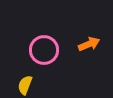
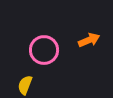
orange arrow: moved 4 px up
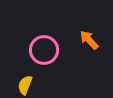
orange arrow: rotated 110 degrees counterclockwise
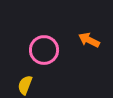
orange arrow: rotated 20 degrees counterclockwise
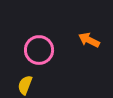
pink circle: moved 5 px left
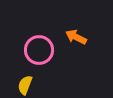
orange arrow: moved 13 px left, 3 px up
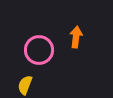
orange arrow: rotated 70 degrees clockwise
